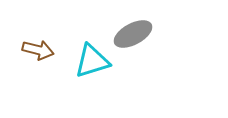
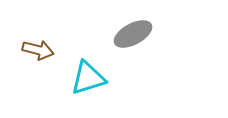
cyan triangle: moved 4 px left, 17 px down
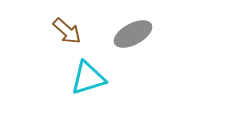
brown arrow: moved 29 px right, 19 px up; rotated 28 degrees clockwise
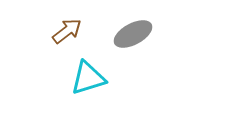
brown arrow: rotated 80 degrees counterclockwise
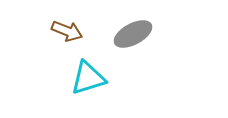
brown arrow: rotated 60 degrees clockwise
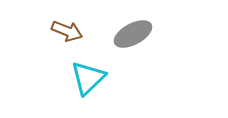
cyan triangle: rotated 27 degrees counterclockwise
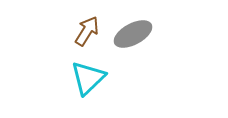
brown arrow: moved 20 px right; rotated 80 degrees counterclockwise
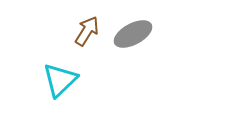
cyan triangle: moved 28 px left, 2 px down
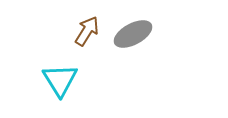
cyan triangle: rotated 18 degrees counterclockwise
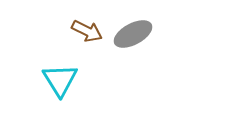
brown arrow: rotated 84 degrees clockwise
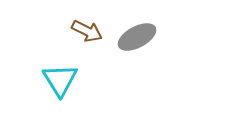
gray ellipse: moved 4 px right, 3 px down
